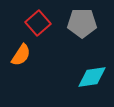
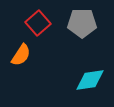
cyan diamond: moved 2 px left, 3 px down
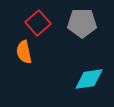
orange semicircle: moved 3 px right, 3 px up; rotated 135 degrees clockwise
cyan diamond: moved 1 px left, 1 px up
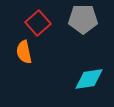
gray pentagon: moved 1 px right, 4 px up
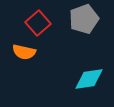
gray pentagon: moved 1 px right; rotated 20 degrees counterclockwise
orange semicircle: rotated 65 degrees counterclockwise
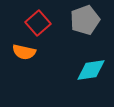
gray pentagon: moved 1 px right, 1 px down
cyan diamond: moved 2 px right, 9 px up
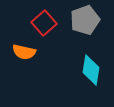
red square: moved 6 px right
cyan diamond: rotated 72 degrees counterclockwise
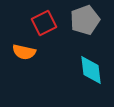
red square: rotated 15 degrees clockwise
cyan diamond: rotated 16 degrees counterclockwise
